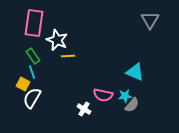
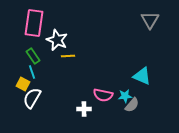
cyan triangle: moved 7 px right, 4 px down
white cross: rotated 32 degrees counterclockwise
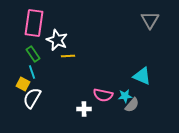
green rectangle: moved 2 px up
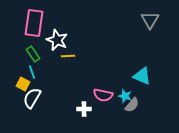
cyan star: rotated 24 degrees clockwise
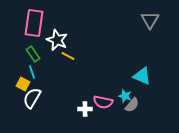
yellow line: rotated 32 degrees clockwise
pink semicircle: moved 7 px down
white cross: moved 1 px right
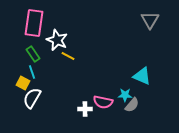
yellow square: moved 1 px up
cyan star: moved 1 px up; rotated 16 degrees counterclockwise
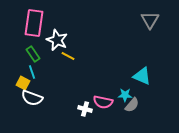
white semicircle: rotated 100 degrees counterclockwise
white cross: rotated 16 degrees clockwise
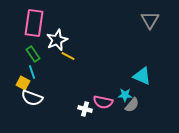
white star: rotated 25 degrees clockwise
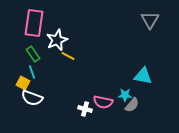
cyan triangle: moved 1 px right; rotated 12 degrees counterclockwise
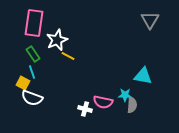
gray semicircle: rotated 35 degrees counterclockwise
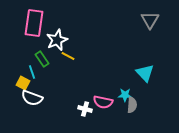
green rectangle: moved 9 px right, 5 px down
cyan triangle: moved 2 px right, 3 px up; rotated 36 degrees clockwise
